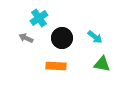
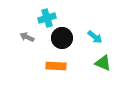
cyan cross: moved 8 px right; rotated 18 degrees clockwise
gray arrow: moved 1 px right, 1 px up
green triangle: moved 1 px right, 1 px up; rotated 12 degrees clockwise
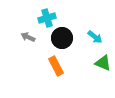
gray arrow: moved 1 px right
orange rectangle: rotated 60 degrees clockwise
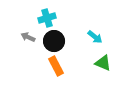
black circle: moved 8 px left, 3 px down
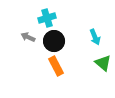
cyan arrow: rotated 28 degrees clockwise
green triangle: rotated 18 degrees clockwise
